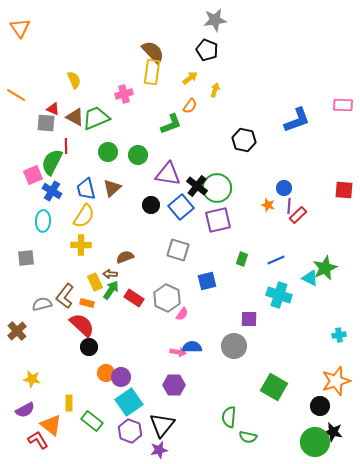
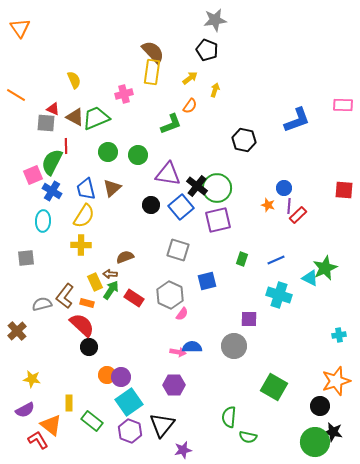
gray hexagon at (167, 298): moved 3 px right, 3 px up
orange circle at (106, 373): moved 1 px right, 2 px down
purple star at (159, 450): moved 24 px right
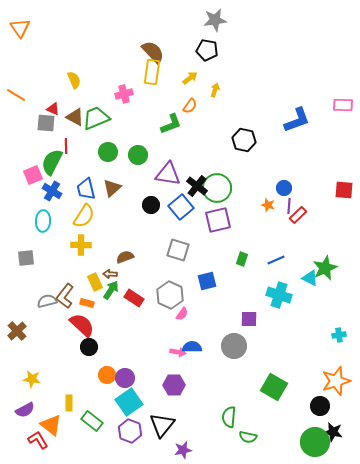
black pentagon at (207, 50): rotated 10 degrees counterclockwise
gray semicircle at (42, 304): moved 5 px right, 3 px up
purple circle at (121, 377): moved 4 px right, 1 px down
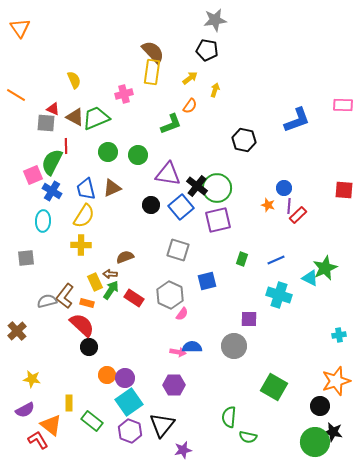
brown triangle at (112, 188): rotated 18 degrees clockwise
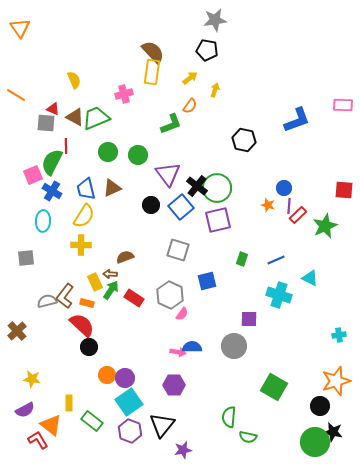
purple triangle at (168, 174): rotated 44 degrees clockwise
green star at (325, 268): moved 42 px up
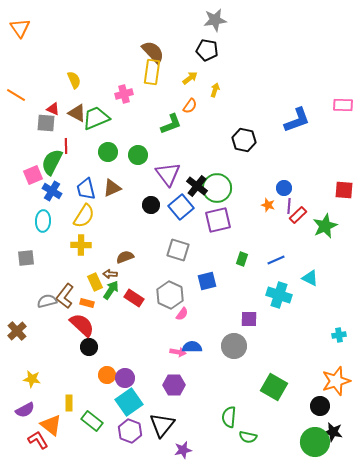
brown triangle at (75, 117): moved 2 px right, 4 px up
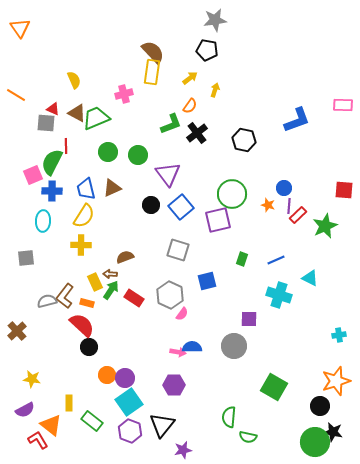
black cross at (197, 186): moved 53 px up; rotated 15 degrees clockwise
green circle at (217, 188): moved 15 px right, 6 px down
blue cross at (52, 191): rotated 30 degrees counterclockwise
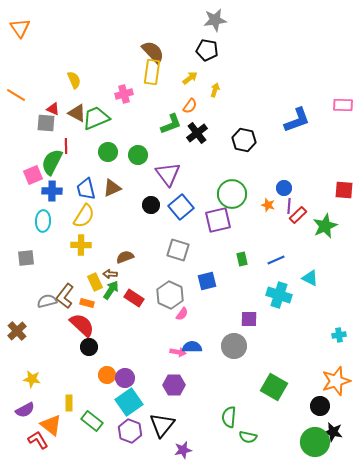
green rectangle at (242, 259): rotated 32 degrees counterclockwise
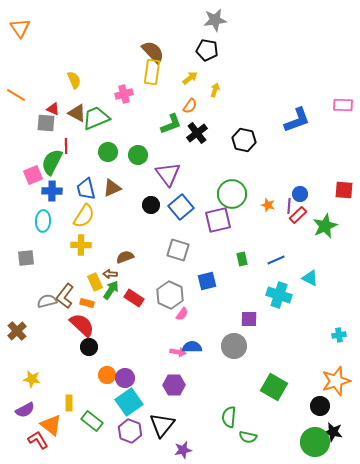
blue circle at (284, 188): moved 16 px right, 6 px down
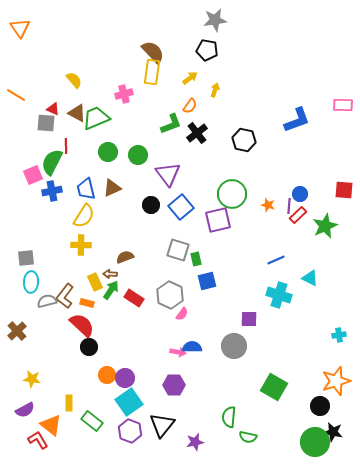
yellow semicircle at (74, 80): rotated 18 degrees counterclockwise
blue cross at (52, 191): rotated 12 degrees counterclockwise
cyan ellipse at (43, 221): moved 12 px left, 61 px down
green rectangle at (242, 259): moved 46 px left
purple star at (183, 450): moved 12 px right, 8 px up
